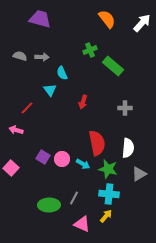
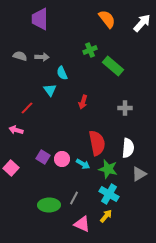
purple trapezoid: rotated 105 degrees counterclockwise
cyan cross: rotated 24 degrees clockwise
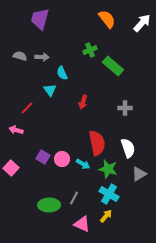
purple trapezoid: rotated 15 degrees clockwise
white semicircle: rotated 24 degrees counterclockwise
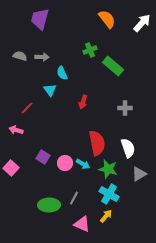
pink circle: moved 3 px right, 4 px down
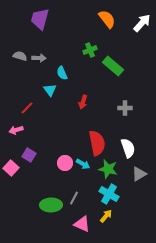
gray arrow: moved 3 px left, 1 px down
pink arrow: rotated 32 degrees counterclockwise
purple square: moved 14 px left, 2 px up
green ellipse: moved 2 px right
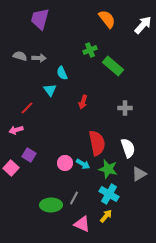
white arrow: moved 1 px right, 2 px down
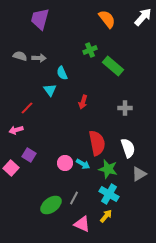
white arrow: moved 8 px up
green ellipse: rotated 35 degrees counterclockwise
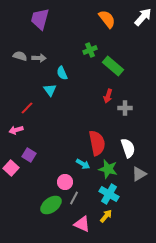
red arrow: moved 25 px right, 6 px up
pink circle: moved 19 px down
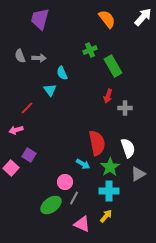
gray semicircle: rotated 128 degrees counterclockwise
green rectangle: rotated 20 degrees clockwise
green star: moved 2 px right, 2 px up; rotated 24 degrees clockwise
gray triangle: moved 1 px left
cyan cross: moved 3 px up; rotated 30 degrees counterclockwise
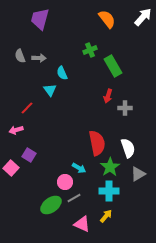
cyan arrow: moved 4 px left, 4 px down
gray line: rotated 32 degrees clockwise
